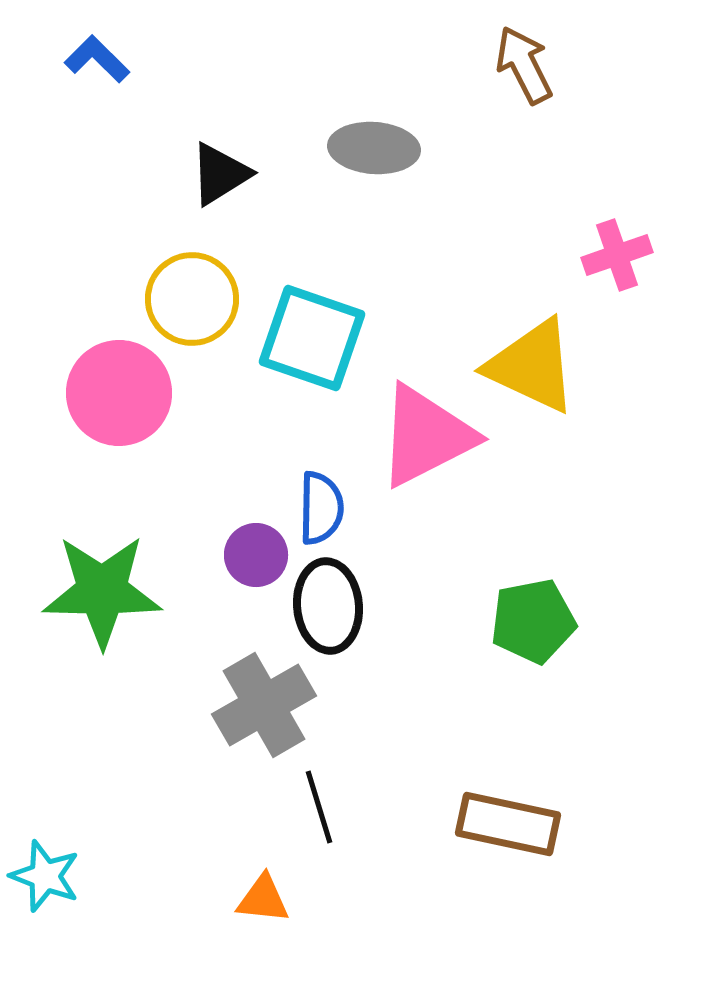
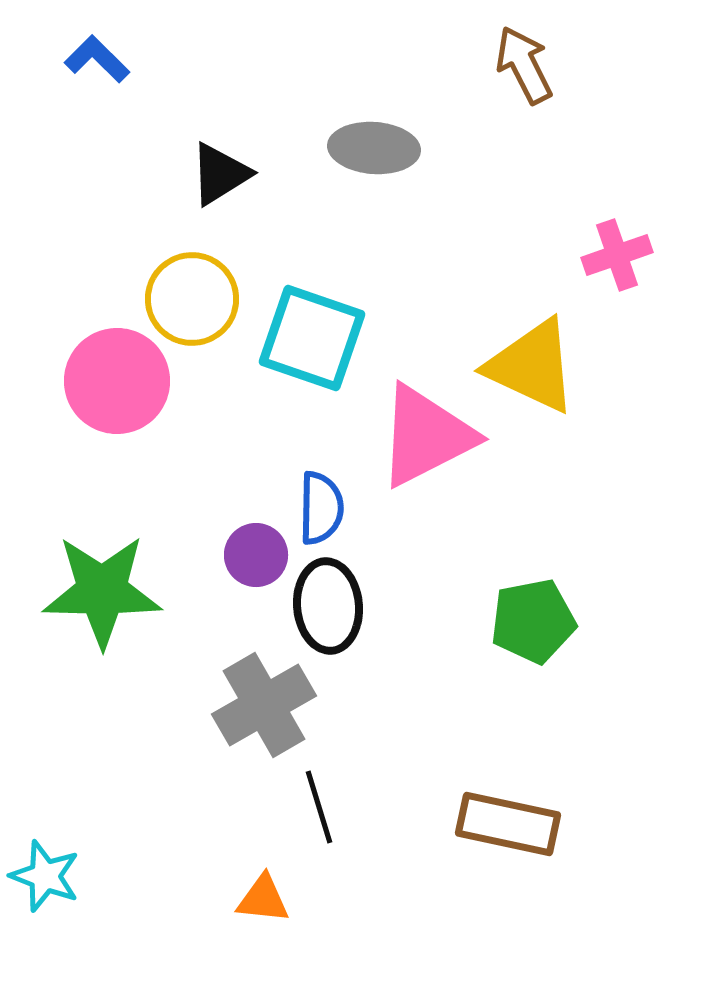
pink circle: moved 2 px left, 12 px up
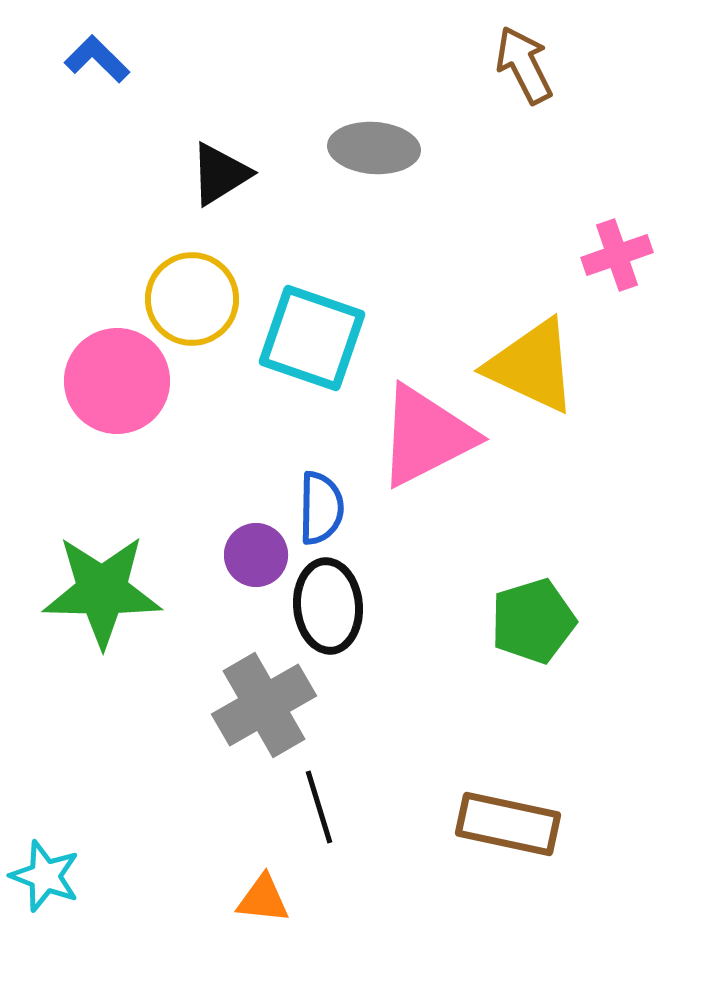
green pentagon: rotated 6 degrees counterclockwise
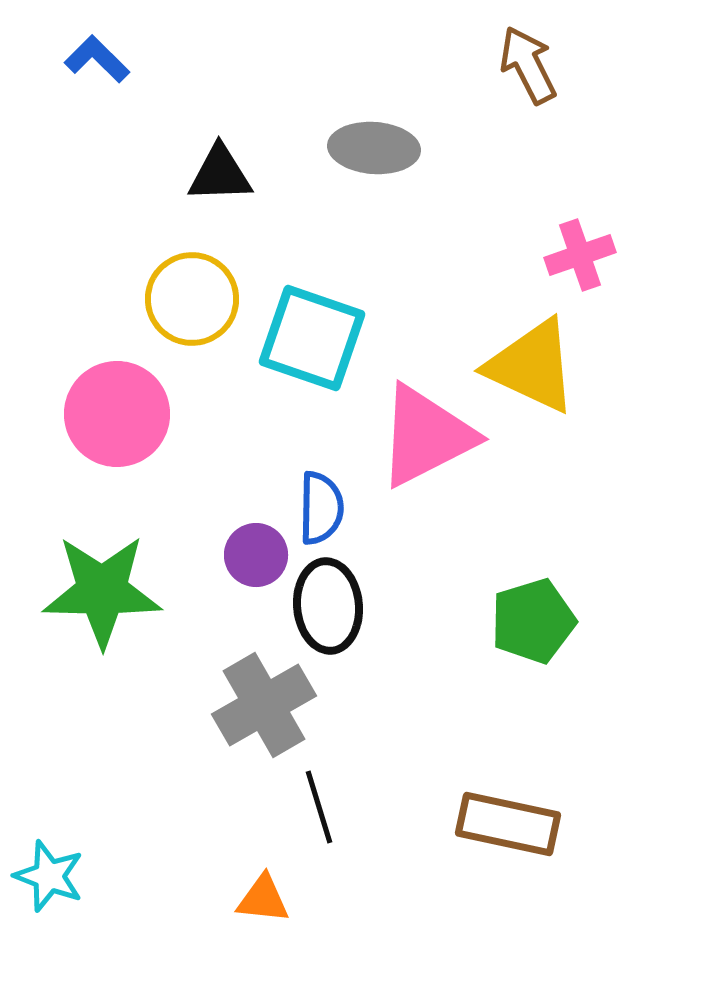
brown arrow: moved 4 px right
black triangle: rotated 30 degrees clockwise
pink cross: moved 37 px left
pink circle: moved 33 px down
cyan star: moved 4 px right
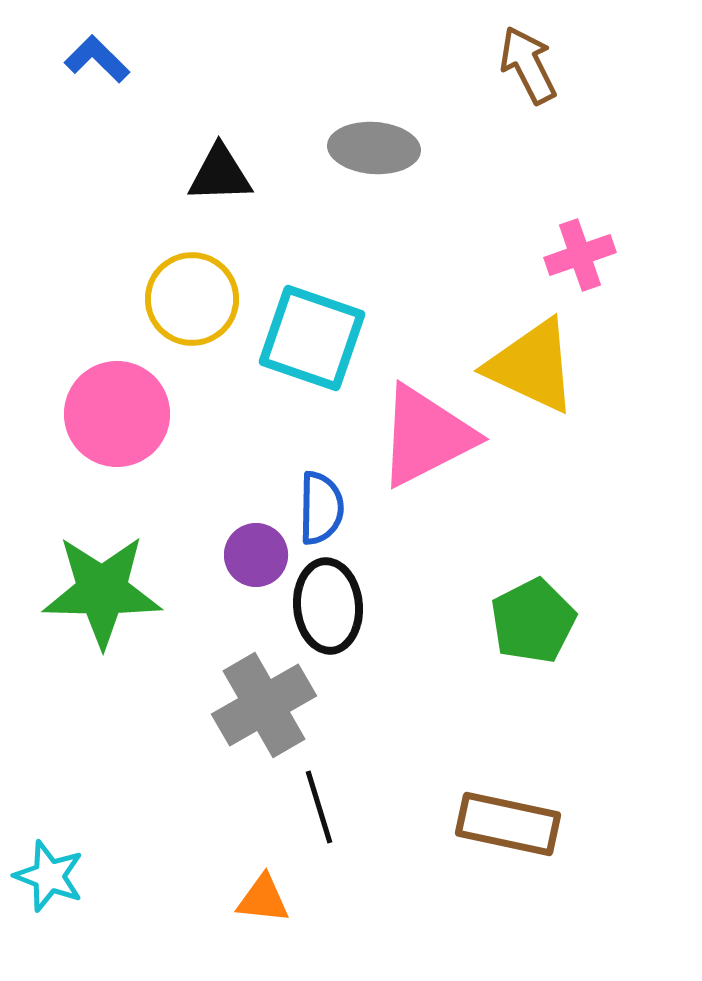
green pentagon: rotated 10 degrees counterclockwise
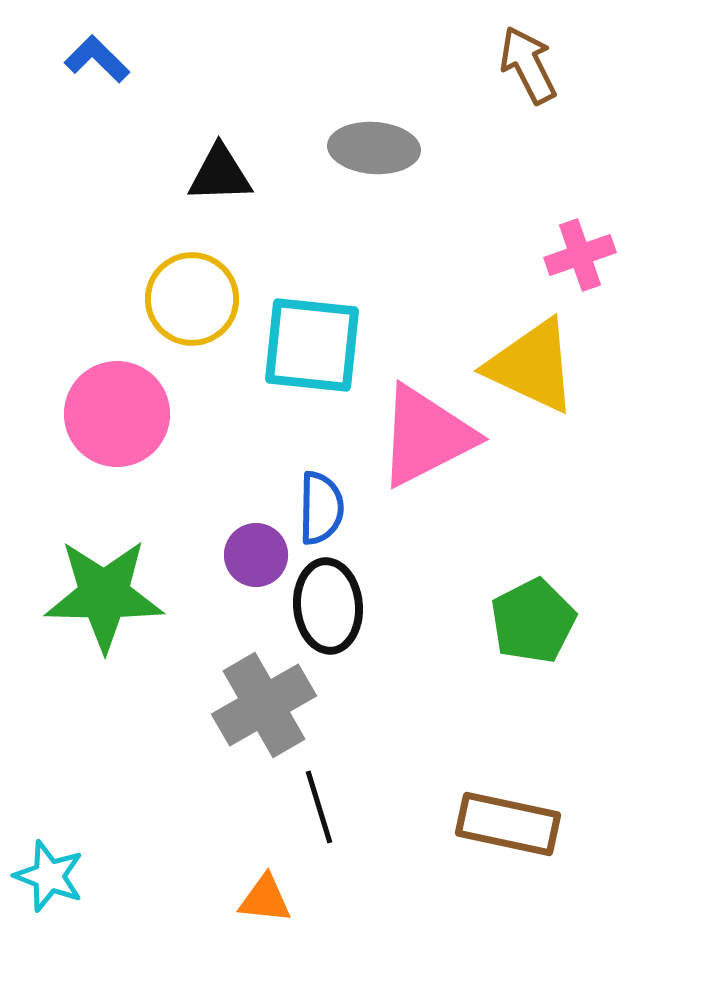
cyan square: moved 7 px down; rotated 13 degrees counterclockwise
green star: moved 2 px right, 4 px down
orange triangle: moved 2 px right
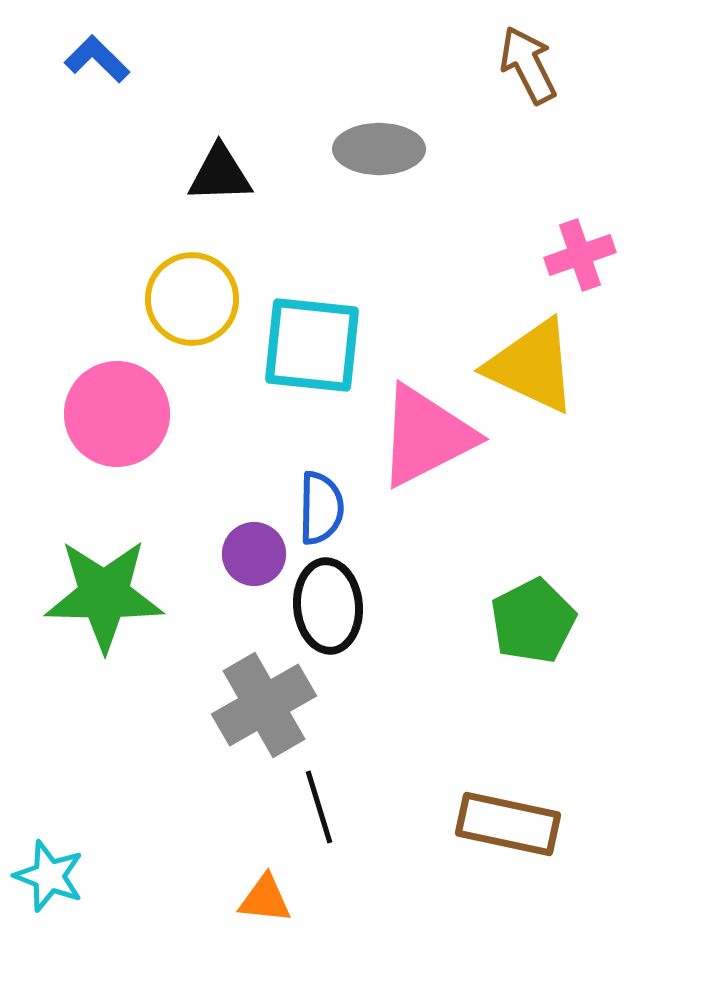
gray ellipse: moved 5 px right, 1 px down; rotated 4 degrees counterclockwise
purple circle: moved 2 px left, 1 px up
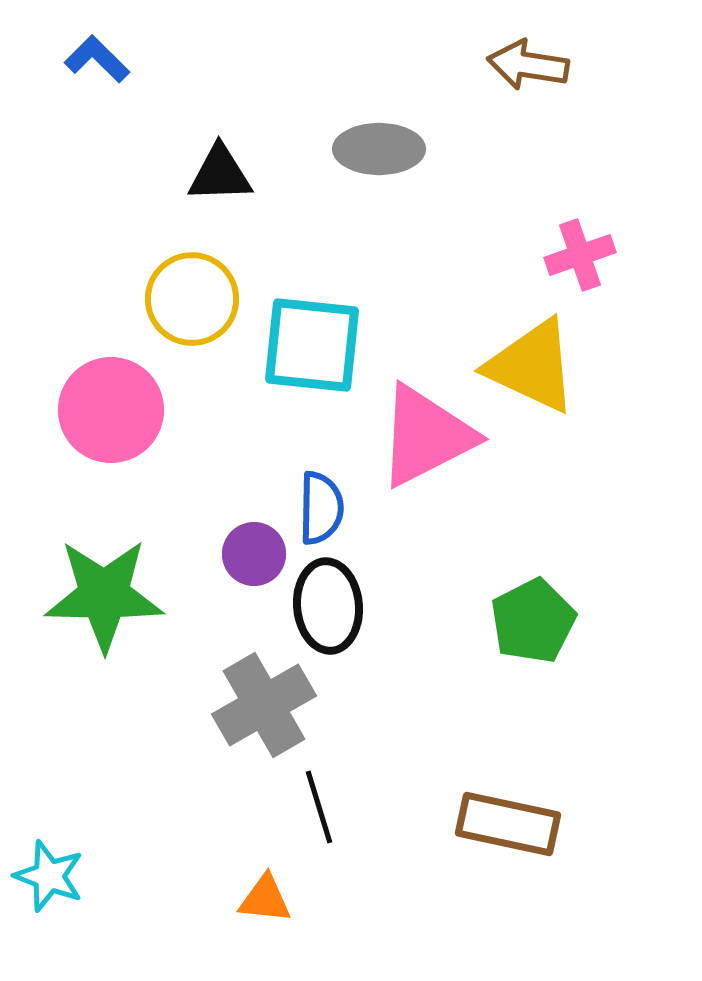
brown arrow: rotated 54 degrees counterclockwise
pink circle: moved 6 px left, 4 px up
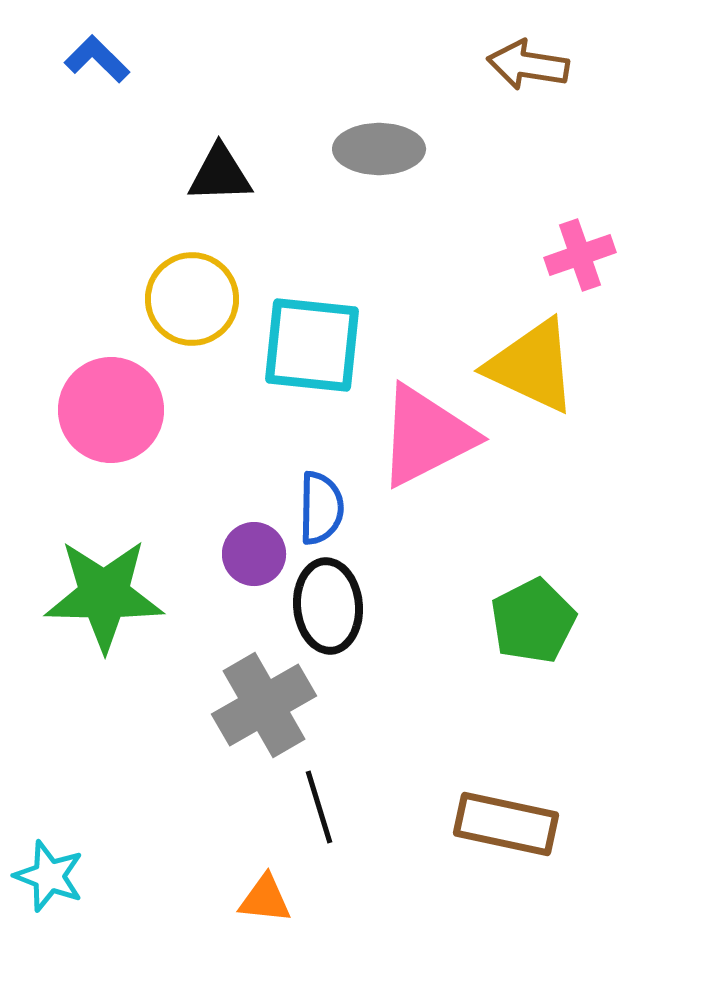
brown rectangle: moved 2 px left
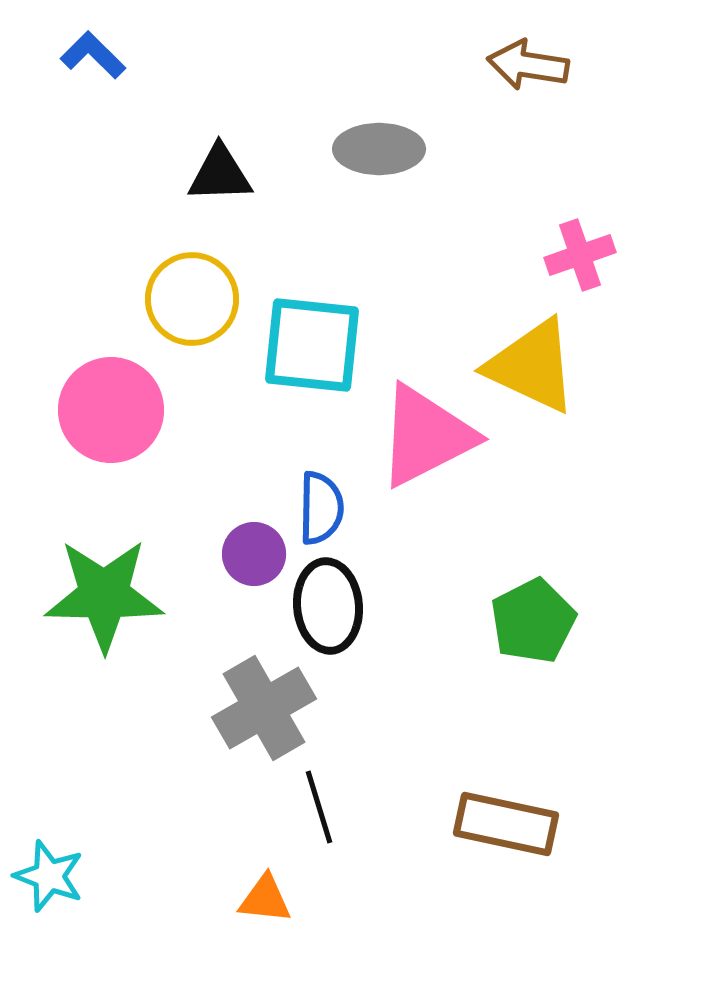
blue L-shape: moved 4 px left, 4 px up
gray cross: moved 3 px down
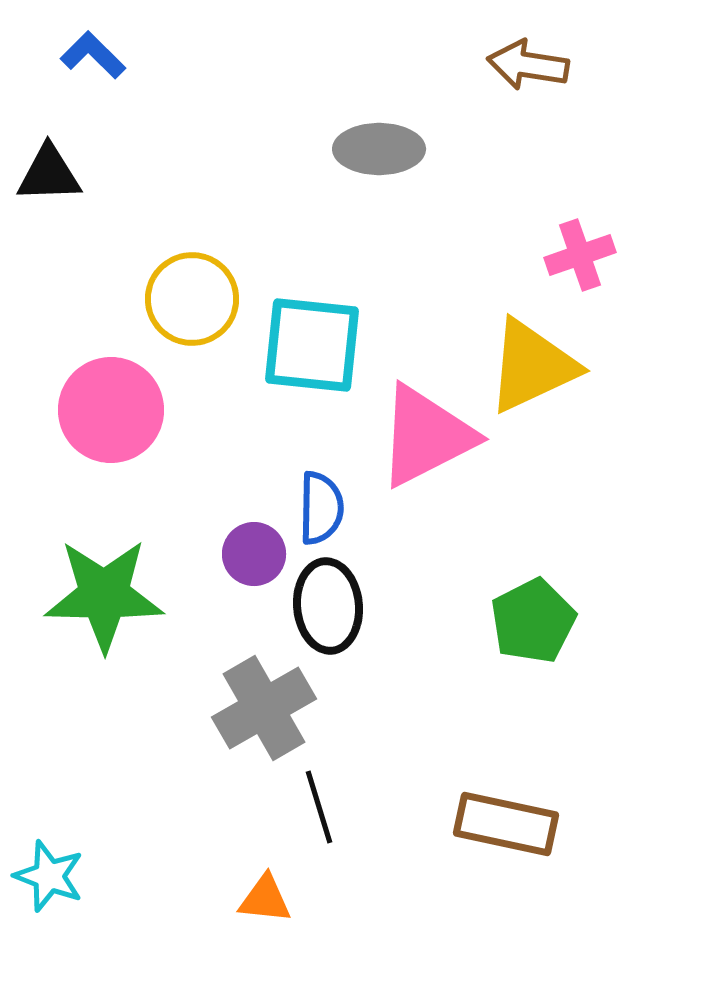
black triangle: moved 171 px left
yellow triangle: rotated 50 degrees counterclockwise
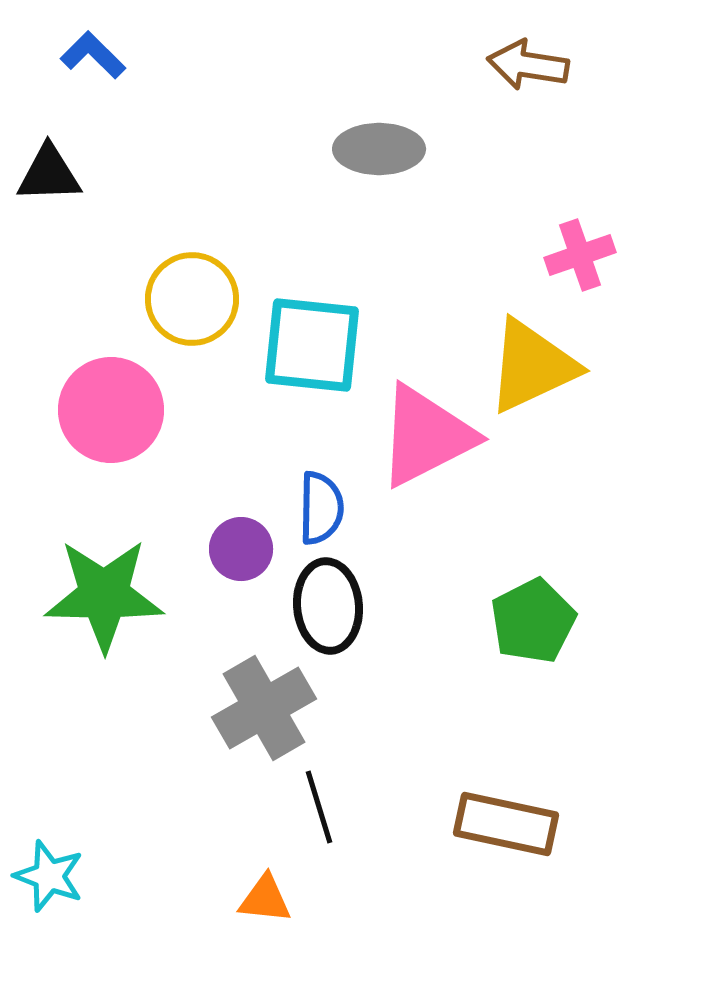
purple circle: moved 13 px left, 5 px up
